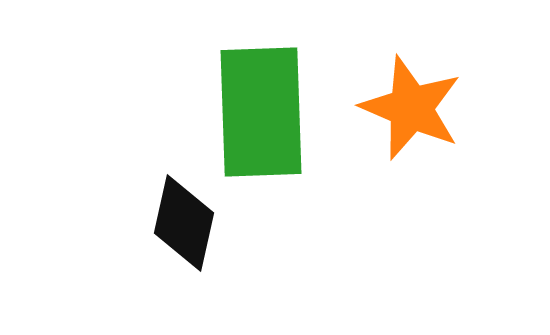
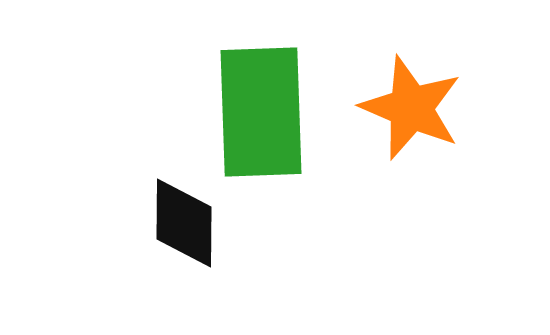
black diamond: rotated 12 degrees counterclockwise
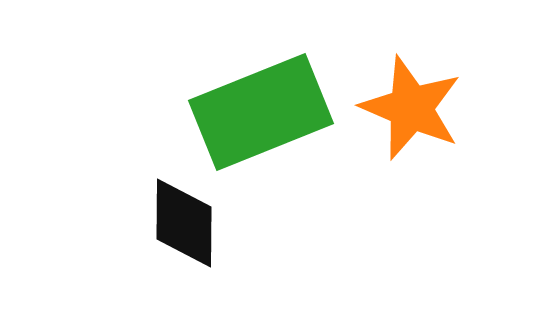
green rectangle: rotated 70 degrees clockwise
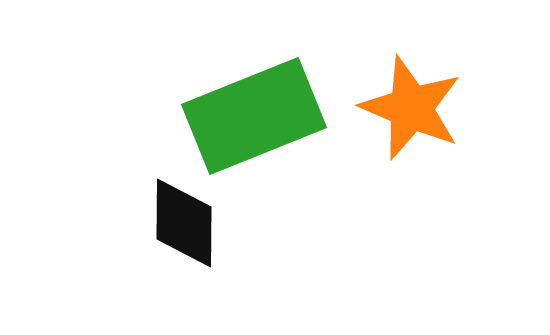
green rectangle: moved 7 px left, 4 px down
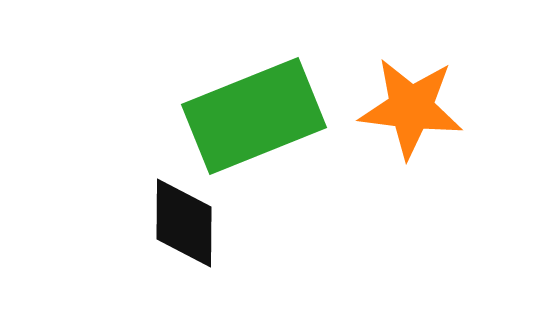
orange star: rotated 16 degrees counterclockwise
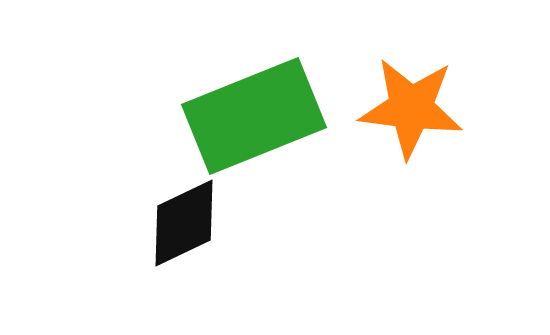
black diamond: rotated 64 degrees clockwise
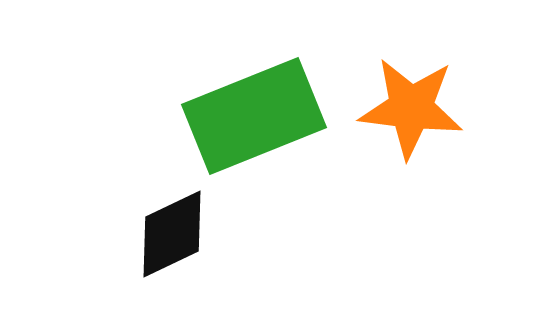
black diamond: moved 12 px left, 11 px down
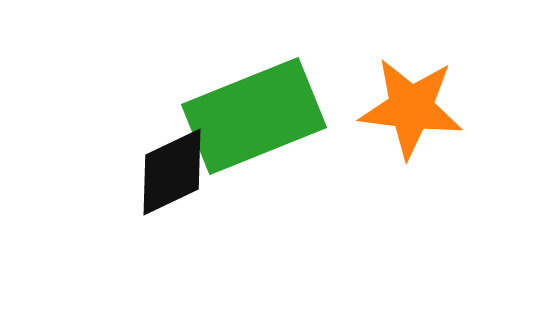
black diamond: moved 62 px up
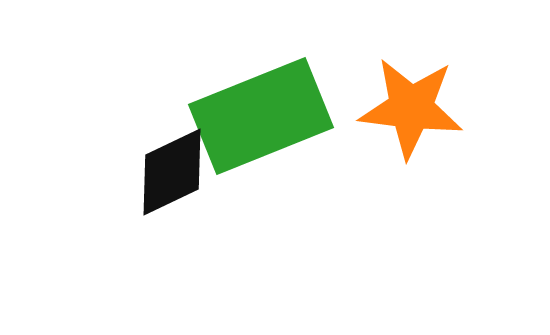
green rectangle: moved 7 px right
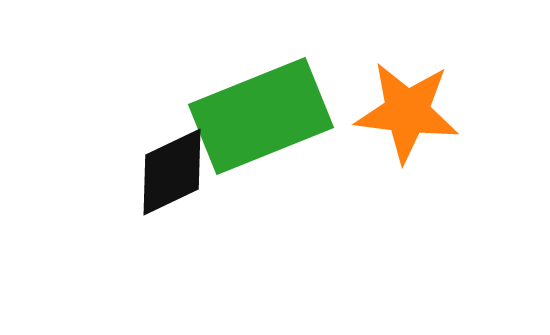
orange star: moved 4 px left, 4 px down
